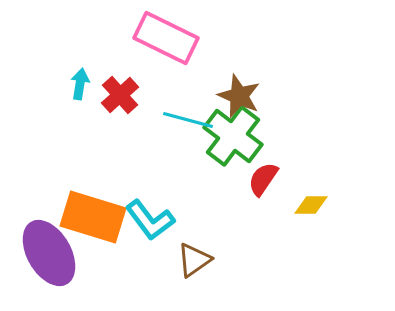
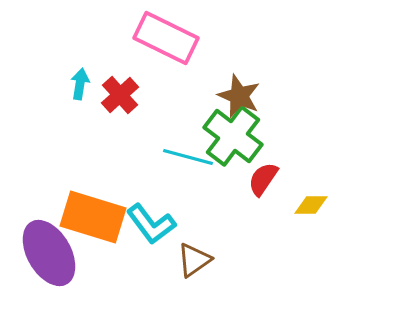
cyan line: moved 37 px down
cyan L-shape: moved 1 px right, 4 px down
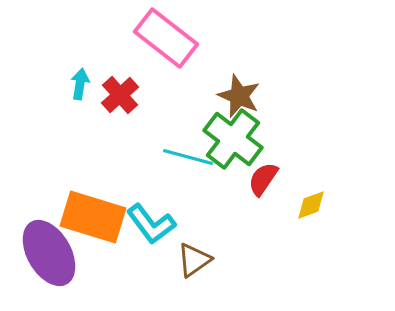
pink rectangle: rotated 12 degrees clockwise
green cross: moved 3 px down
yellow diamond: rotated 20 degrees counterclockwise
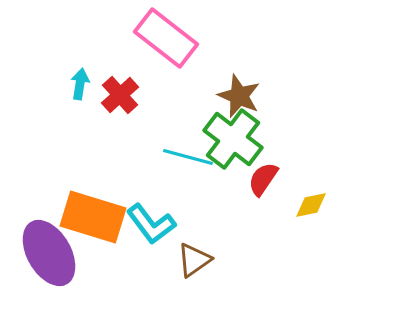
yellow diamond: rotated 8 degrees clockwise
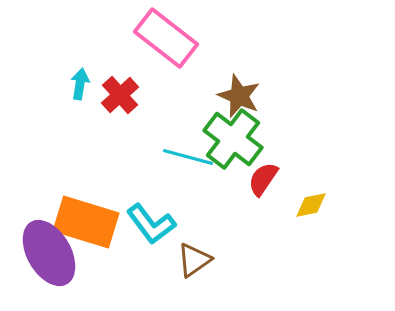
orange rectangle: moved 7 px left, 5 px down
